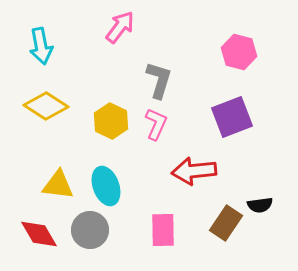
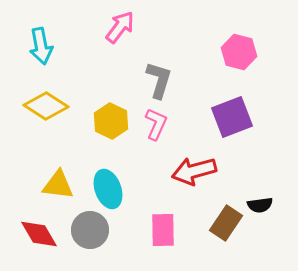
red arrow: rotated 9 degrees counterclockwise
cyan ellipse: moved 2 px right, 3 px down
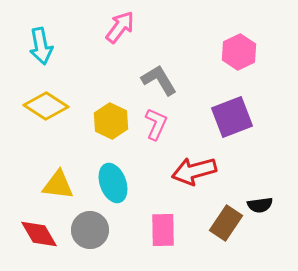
pink hexagon: rotated 20 degrees clockwise
gray L-shape: rotated 48 degrees counterclockwise
cyan ellipse: moved 5 px right, 6 px up
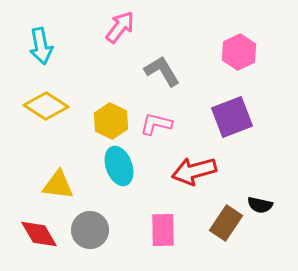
gray L-shape: moved 3 px right, 9 px up
pink L-shape: rotated 100 degrees counterclockwise
cyan ellipse: moved 6 px right, 17 px up
black semicircle: rotated 20 degrees clockwise
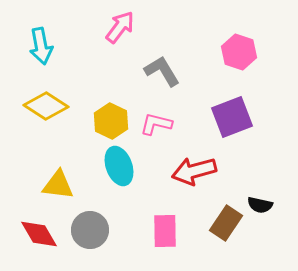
pink hexagon: rotated 16 degrees counterclockwise
pink rectangle: moved 2 px right, 1 px down
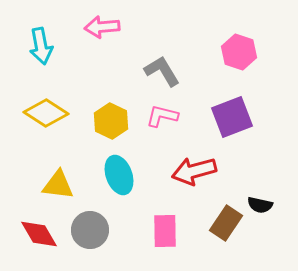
pink arrow: moved 18 px left; rotated 132 degrees counterclockwise
yellow diamond: moved 7 px down
pink L-shape: moved 6 px right, 8 px up
cyan ellipse: moved 9 px down
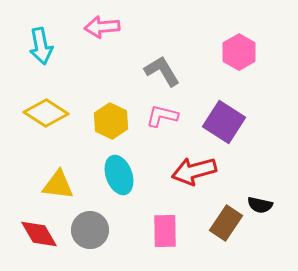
pink hexagon: rotated 12 degrees clockwise
purple square: moved 8 px left, 5 px down; rotated 36 degrees counterclockwise
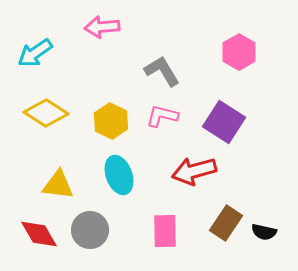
cyan arrow: moved 6 px left, 7 px down; rotated 66 degrees clockwise
black semicircle: moved 4 px right, 27 px down
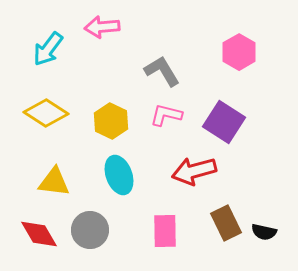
cyan arrow: moved 13 px right, 4 px up; rotated 18 degrees counterclockwise
pink L-shape: moved 4 px right, 1 px up
yellow triangle: moved 4 px left, 3 px up
brown rectangle: rotated 60 degrees counterclockwise
